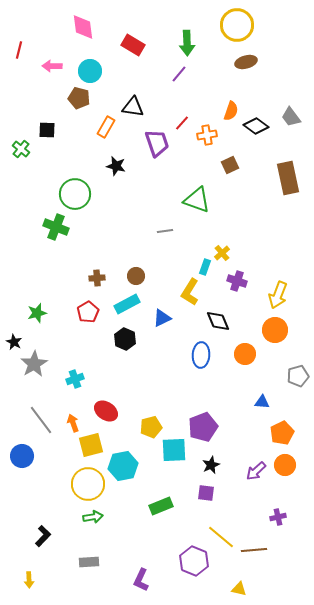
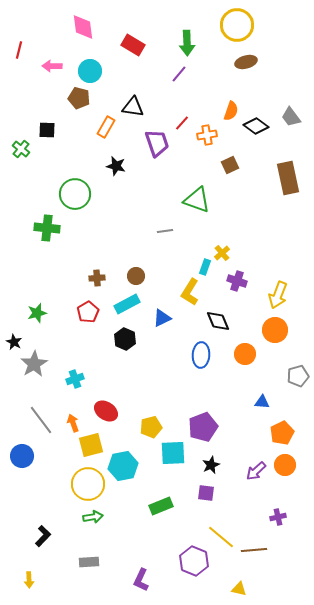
green cross at (56, 227): moved 9 px left, 1 px down; rotated 15 degrees counterclockwise
cyan square at (174, 450): moved 1 px left, 3 px down
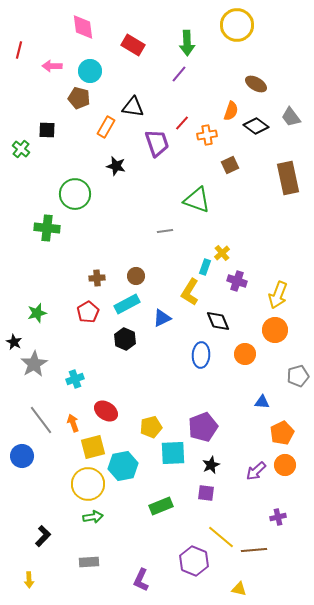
brown ellipse at (246, 62): moved 10 px right, 22 px down; rotated 45 degrees clockwise
yellow square at (91, 445): moved 2 px right, 2 px down
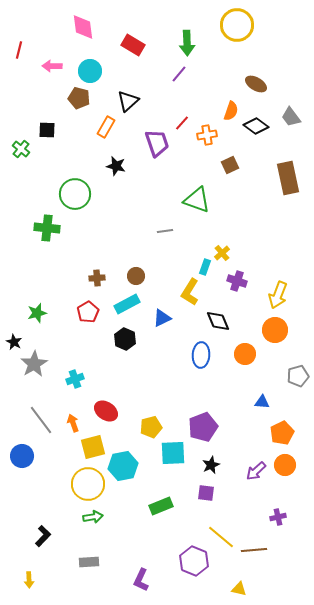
black triangle at (133, 107): moved 5 px left, 6 px up; rotated 50 degrees counterclockwise
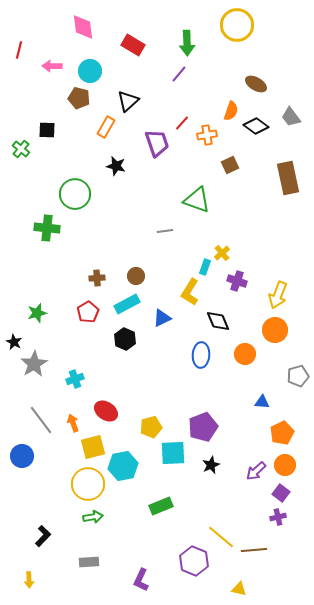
purple square at (206, 493): moved 75 px right; rotated 30 degrees clockwise
